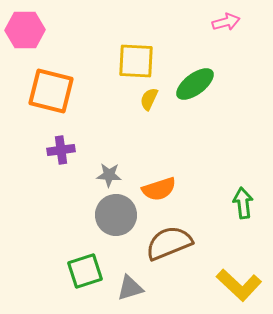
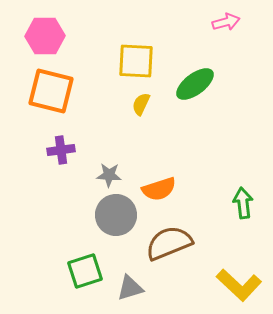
pink hexagon: moved 20 px right, 6 px down
yellow semicircle: moved 8 px left, 5 px down
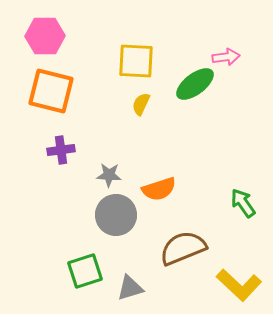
pink arrow: moved 35 px down; rotated 8 degrees clockwise
green arrow: rotated 28 degrees counterclockwise
brown semicircle: moved 14 px right, 5 px down
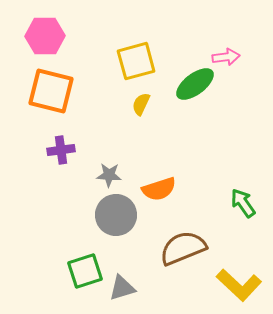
yellow square: rotated 18 degrees counterclockwise
gray triangle: moved 8 px left
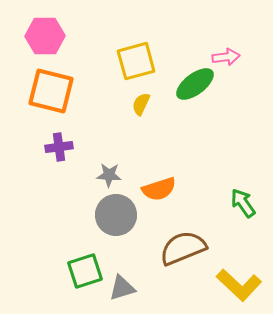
purple cross: moved 2 px left, 3 px up
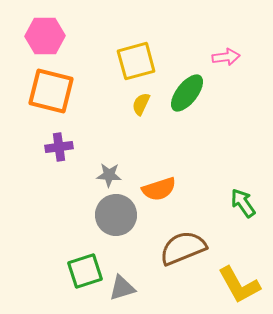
green ellipse: moved 8 px left, 9 px down; rotated 15 degrees counterclockwise
yellow L-shape: rotated 18 degrees clockwise
